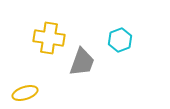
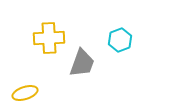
yellow cross: rotated 12 degrees counterclockwise
gray trapezoid: moved 1 px down
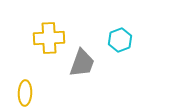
yellow ellipse: rotated 70 degrees counterclockwise
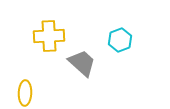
yellow cross: moved 2 px up
gray trapezoid: rotated 68 degrees counterclockwise
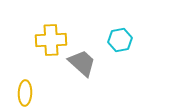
yellow cross: moved 2 px right, 4 px down
cyan hexagon: rotated 10 degrees clockwise
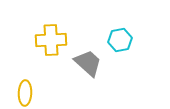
gray trapezoid: moved 6 px right
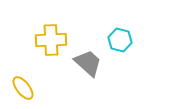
cyan hexagon: rotated 25 degrees clockwise
yellow ellipse: moved 2 px left, 5 px up; rotated 40 degrees counterclockwise
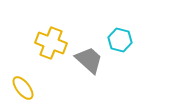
yellow cross: moved 3 px down; rotated 24 degrees clockwise
gray trapezoid: moved 1 px right, 3 px up
